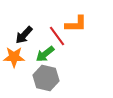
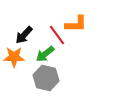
red line: moved 1 px up
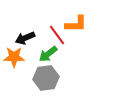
black arrow: moved 1 px right, 3 px down; rotated 24 degrees clockwise
green arrow: moved 3 px right
gray hexagon: rotated 20 degrees counterclockwise
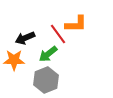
red line: moved 1 px right, 1 px up
orange star: moved 3 px down
gray hexagon: moved 2 px down; rotated 15 degrees counterclockwise
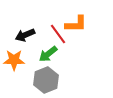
black arrow: moved 3 px up
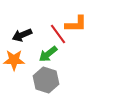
black arrow: moved 3 px left
gray hexagon: rotated 20 degrees counterclockwise
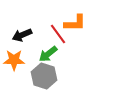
orange L-shape: moved 1 px left, 1 px up
gray hexagon: moved 2 px left, 4 px up
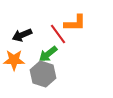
gray hexagon: moved 1 px left, 2 px up
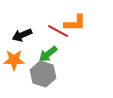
red line: moved 3 px up; rotated 25 degrees counterclockwise
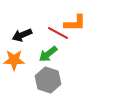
red line: moved 2 px down
gray hexagon: moved 5 px right, 6 px down
